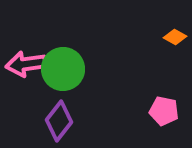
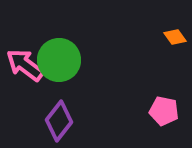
orange diamond: rotated 25 degrees clockwise
pink arrow: moved 1 px left, 1 px down; rotated 45 degrees clockwise
green circle: moved 4 px left, 9 px up
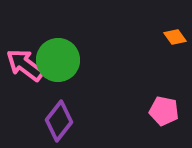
green circle: moved 1 px left
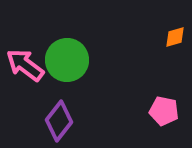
orange diamond: rotated 70 degrees counterclockwise
green circle: moved 9 px right
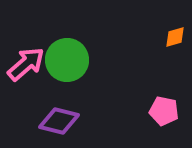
pink arrow: moved 1 px right, 1 px up; rotated 102 degrees clockwise
purple diamond: rotated 66 degrees clockwise
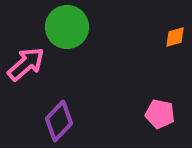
green circle: moved 33 px up
pink pentagon: moved 4 px left, 3 px down
purple diamond: rotated 60 degrees counterclockwise
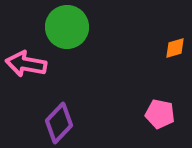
orange diamond: moved 11 px down
pink arrow: rotated 129 degrees counterclockwise
purple diamond: moved 2 px down
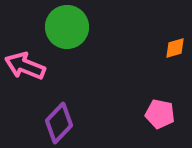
pink arrow: moved 1 px left, 2 px down; rotated 12 degrees clockwise
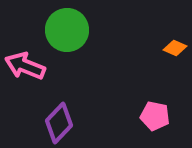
green circle: moved 3 px down
orange diamond: rotated 40 degrees clockwise
pink pentagon: moved 5 px left, 2 px down
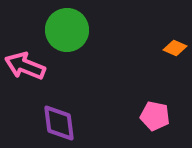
purple diamond: rotated 51 degrees counterclockwise
